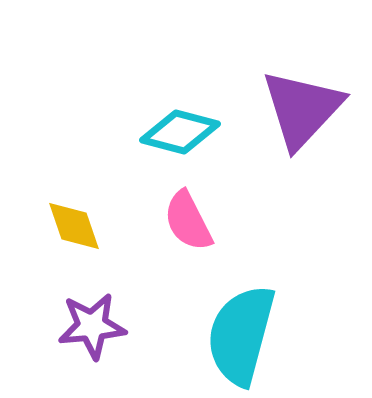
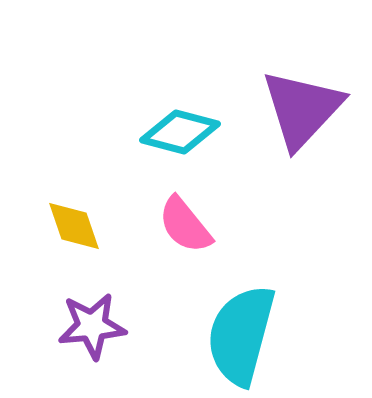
pink semicircle: moved 3 px left, 4 px down; rotated 12 degrees counterclockwise
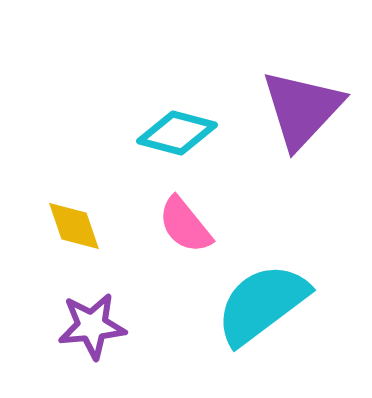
cyan diamond: moved 3 px left, 1 px down
cyan semicircle: moved 21 px right, 31 px up; rotated 38 degrees clockwise
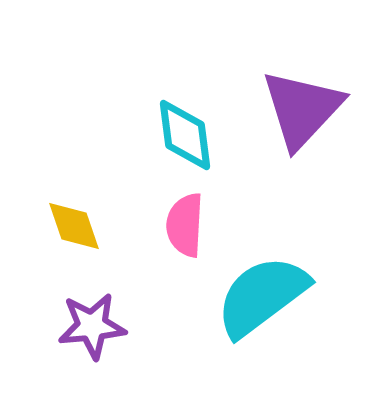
cyan diamond: moved 8 px right, 2 px down; rotated 68 degrees clockwise
pink semicircle: rotated 42 degrees clockwise
cyan semicircle: moved 8 px up
